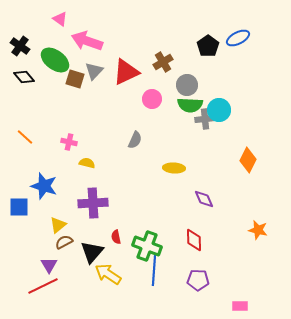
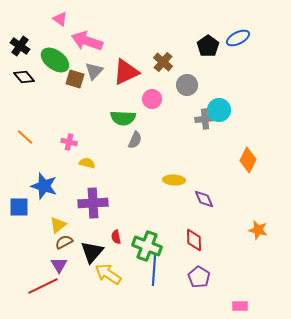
brown cross: rotated 18 degrees counterclockwise
green semicircle: moved 67 px left, 13 px down
yellow ellipse: moved 12 px down
purple triangle: moved 10 px right
purple pentagon: moved 1 px right, 3 px up; rotated 30 degrees clockwise
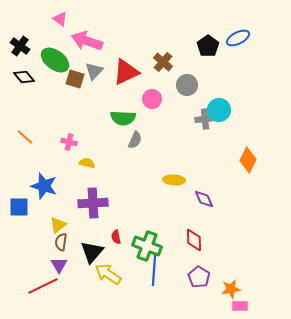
orange star: moved 27 px left, 59 px down; rotated 24 degrees counterclockwise
brown semicircle: moved 3 px left; rotated 54 degrees counterclockwise
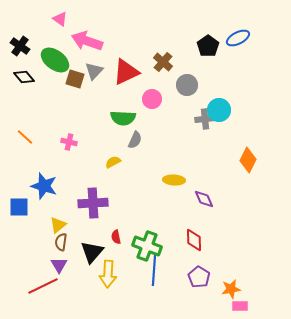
yellow semicircle: moved 26 px right, 1 px up; rotated 42 degrees counterclockwise
yellow arrow: rotated 120 degrees counterclockwise
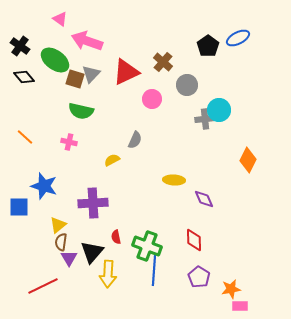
gray triangle: moved 3 px left, 3 px down
green semicircle: moved 42 px left, 7 px up; rotated 10 degrees clockwise
yellow semicircle: moved 1 px left, 2 px up
purple triangle: moved 10 px right, 7 px up
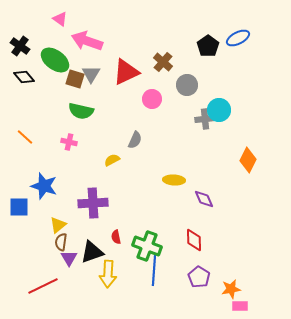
gray triangle: rotated 12 degrees counterclockwise
black triangle: rotated 30 degrees clockwise
